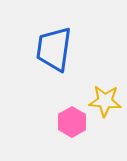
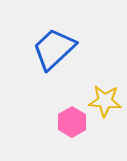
blue trapezoid: rotated 39 degrees clockwise
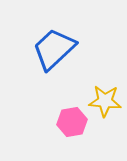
pink hexagon: rotated 20 degrees clockwise
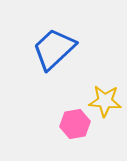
pink hexagon: moved 3 px right, 2 px down
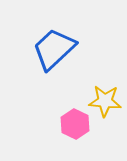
pink hexagon: rotated 24 degrees counterclockwise
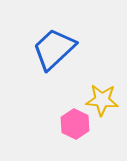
yellow star: moved 3 px left, 1 px up
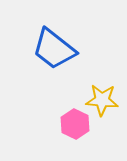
blue trapezoid: rotated 99 degrees counterclockwise
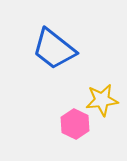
yellow star: rotated 12 degrees counterclockwise
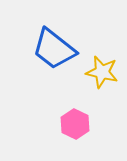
yellow star: moved 28 px up; rotated 20 degrees clockwise
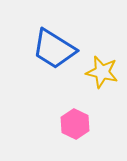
blue trapezoid: rotated 6 degrees counterclockwise
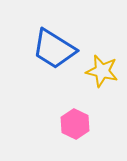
yellow star: moved 1 px up
